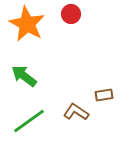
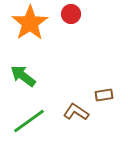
orange star: moved 3 px right, 1 px up; rotated 9 degrees clockwise
green arrow: moved 1 px left
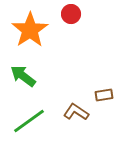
orange star: moved 7 px down
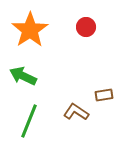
red circle: moved 15 px right, 13 px down
green arrow: rotated 12 degrees counterclockwise
green line: rotated 32 degrees counterclockwise
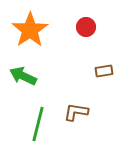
brown rectangle: moved 24 px up
brown L-shape: rotated 25 degrees counterclockwise
green line: moved 9 px right, 3 px down; rotated 8 degrees counterclockwise
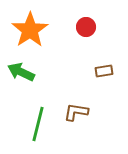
green arrow: moved 2 px left, 4 px up
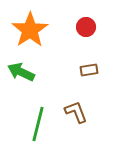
brown rectangle: moved 15 px left, 1 px up
brown L-shape: rotated 60 degrees clockwise
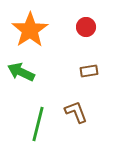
brown rectangle: moved 1 px down
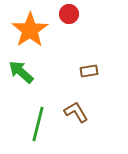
red circle: moved 17 px left, 13 px up
green arrow: rotated 16 degrees clockwise
brown L-shape: rotated 10 degrees counterclockwise
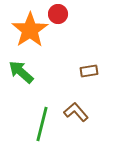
red circle: moved 11 px left
brown L-shape: rotated 10 degrees counterclockwise
green line: moved 4 px right
